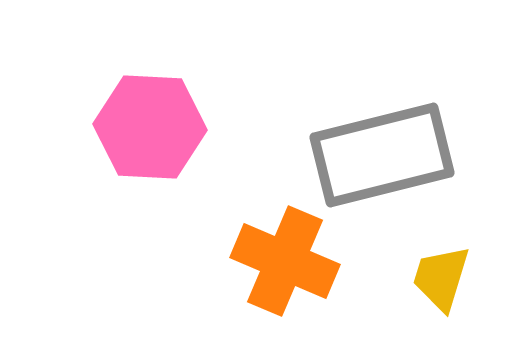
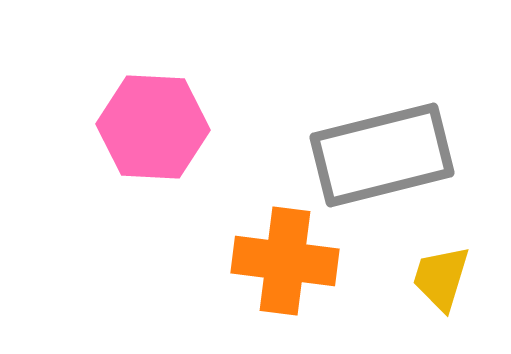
pink hexagon: moved 3 px right
orange cross: rotated 16 degrees counterclockwise
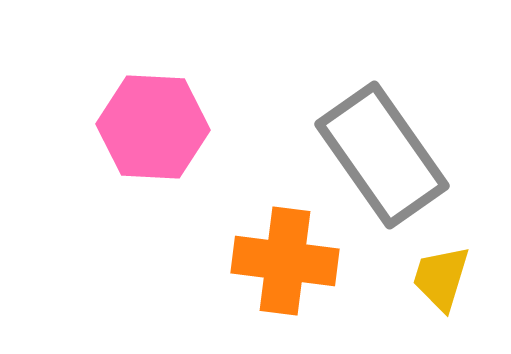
gray rectangle: rotated 69 degrees clockwise
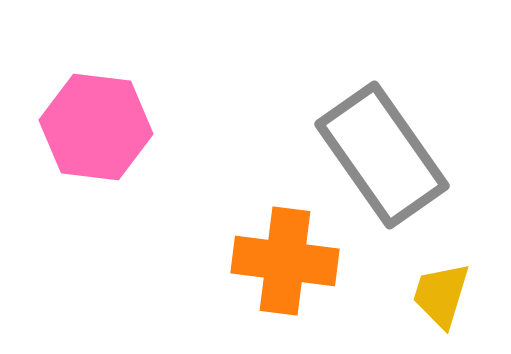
pink hexagon: moved 57 px left; rotated 4 degrees clockwise
yellow trapezoid: moved 17 px down
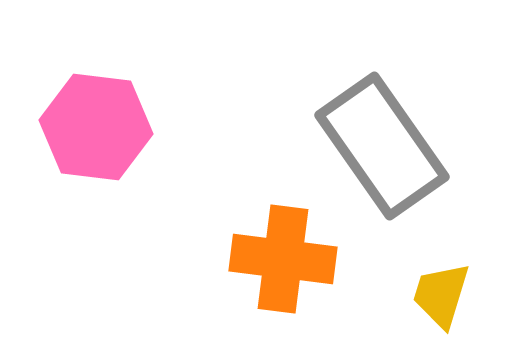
gray rectangle: moved 9 px up
orange cross: moved 2 px left, 2 px up
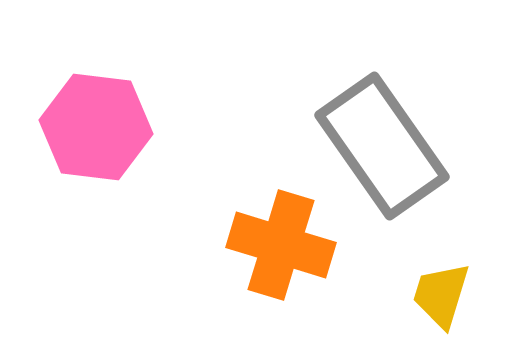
orange cross: moved 2 px left, 14 px up; rotated 10 degrees clockwise
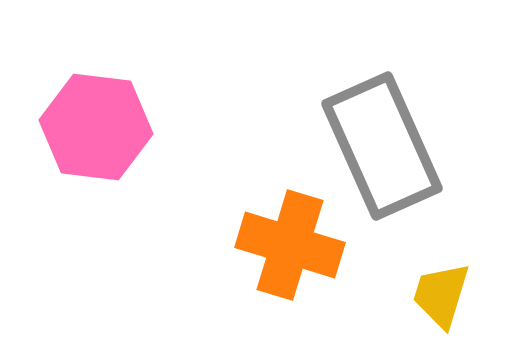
gray rectangle: rotated 11 degrees clockwise
orange cross: moved 9 px right
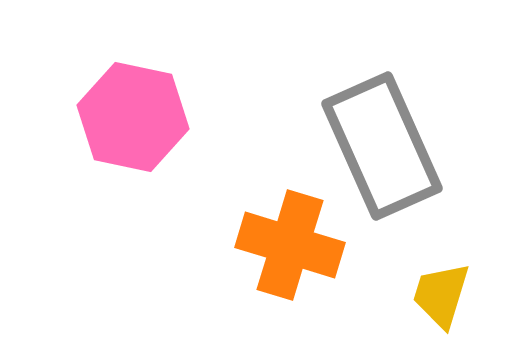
pink hexagon: moved 37 px right, 10 px up; rotated 5 degrees clockwise
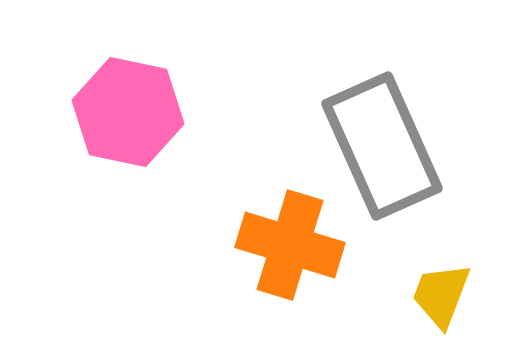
pink hexagon: moved 5 px left, 5 px up
yellow trapezoid: rotated 4 degrees clockwise
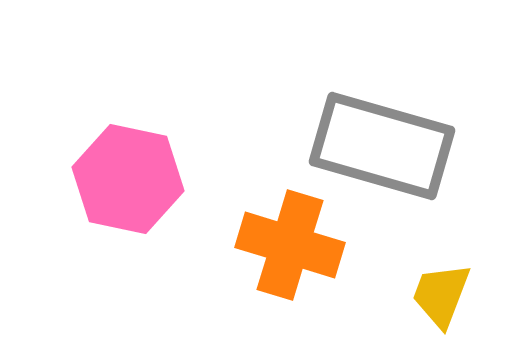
pink hexagon: moved 67 px down
gray rectangle: rotated 50 degrees counterclockwise
